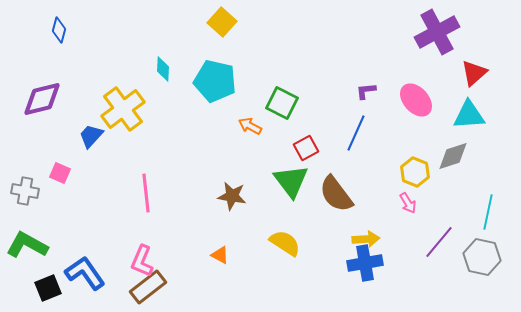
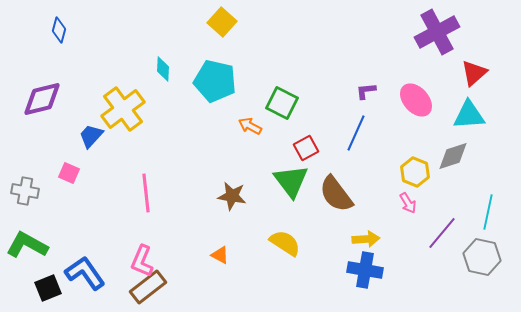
pink square: moved 9 px right
purple line: moved 3 px right, 9 px up
blue cross: moved 7 px down; rotated 20 degrees clockwise
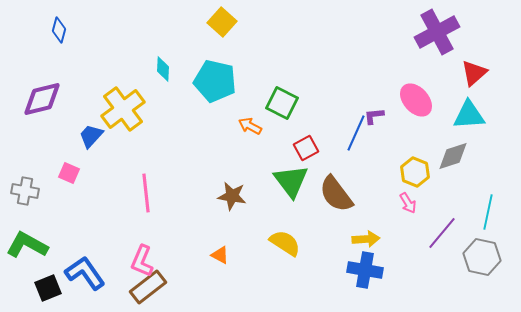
purple L-shape: moved 8 px right, 25 px down
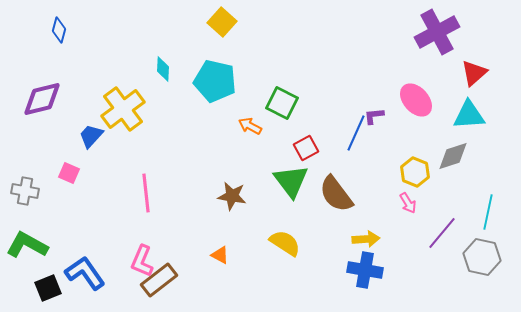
brown rectangle: moved 11 px right, 7 px up
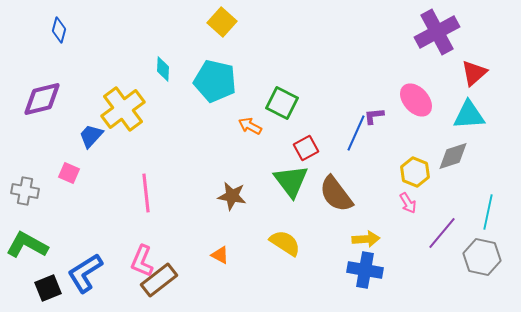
blue L-shape: rotated 87 degrees counterclockwise
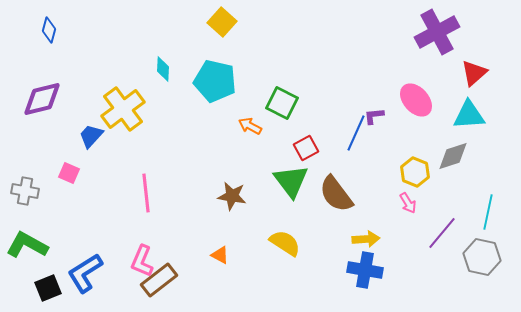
blue diamond: moved 10 px left
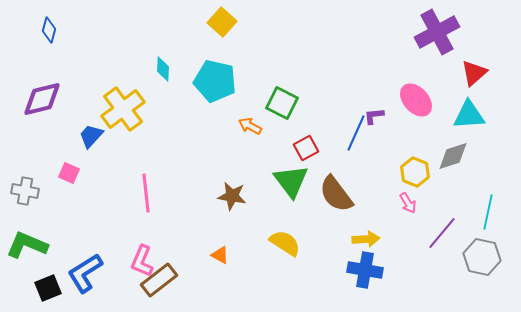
green L-shape: rotated 6 degrees counterclockwise
